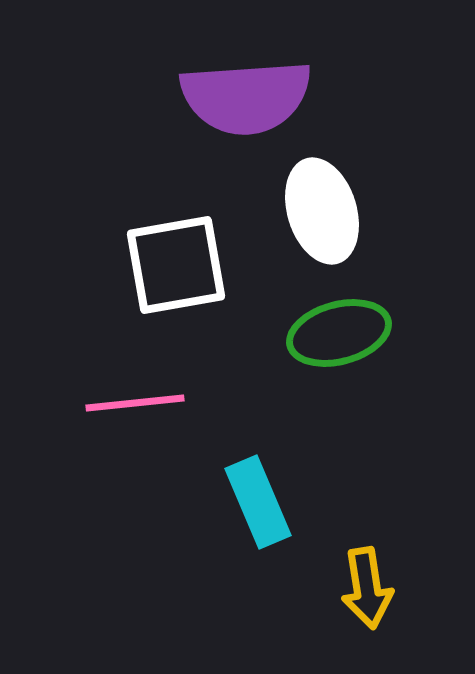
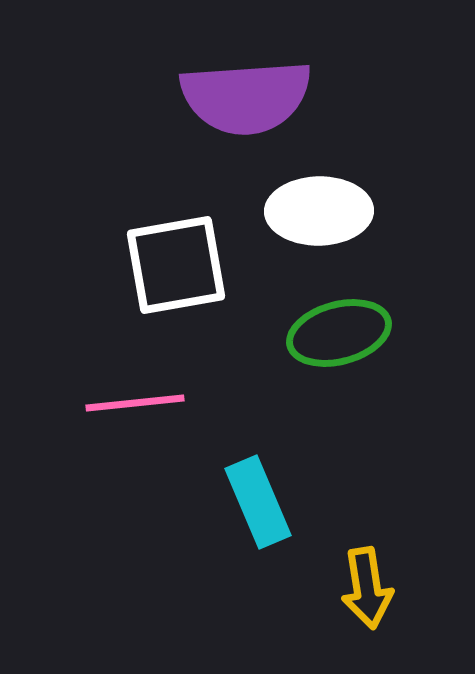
white ellipse: moved 3 px left; rotated 74 degrees counterclockwise
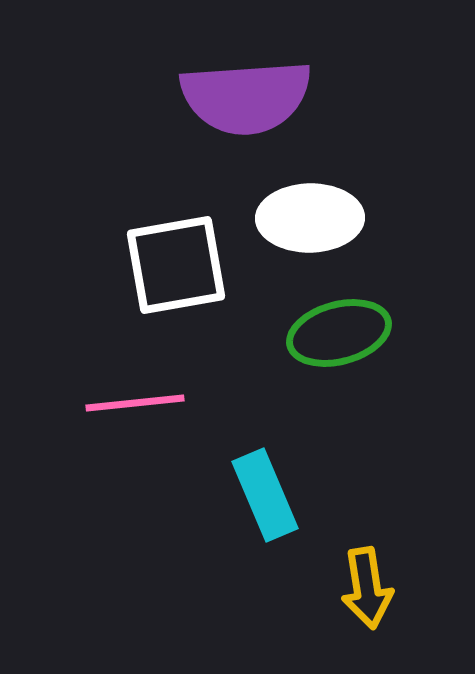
white ellipse: moved 9 px left, 7 px down
cyan rectangle: moved 7 px right, 7 px up
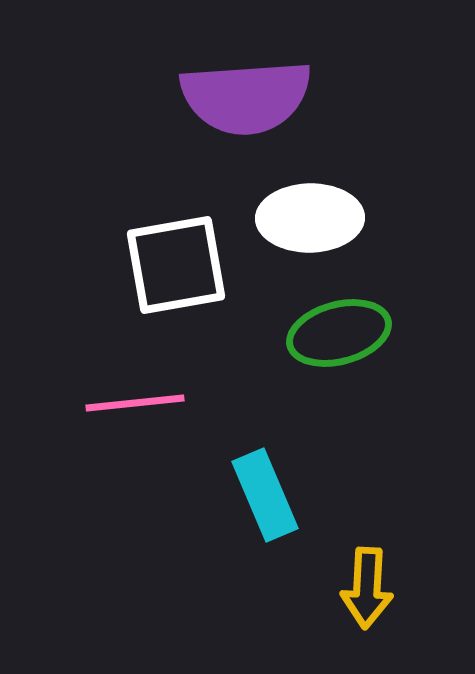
yellow arrow: rotated 12 degrees clockwise
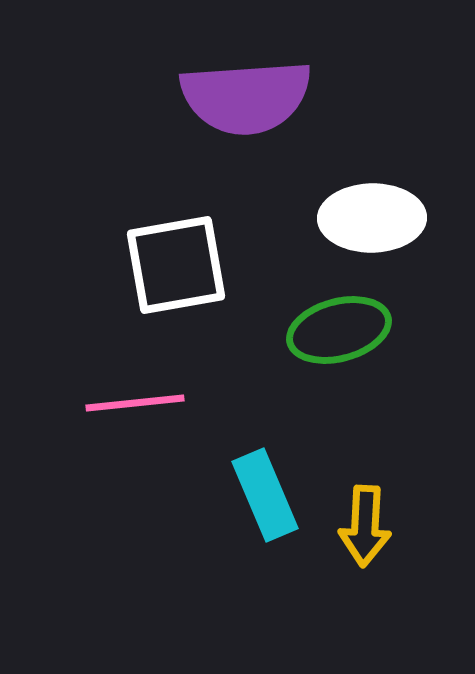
white ellipse: moved 62 px right
green ellipse: moved 3 px up
yellow arrow: moved 2 px left, 62 px up
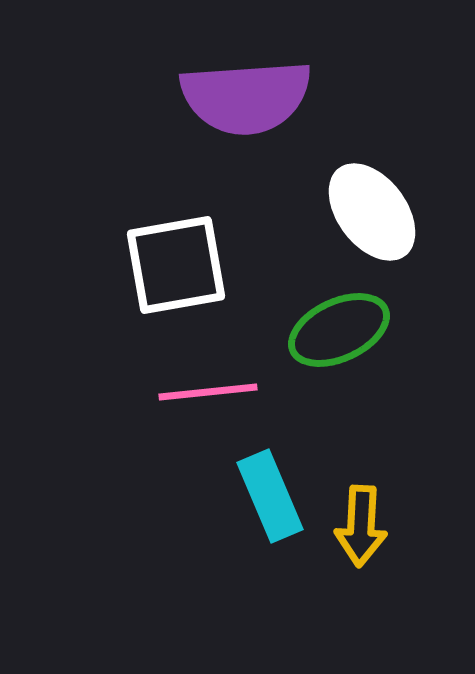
white ellipse: moved 6 px up; rotated 54 degrees clockwise
green ellipse: rotated 10 degrees counterclockwise
pink line: moved 73 px right, 11 px up
cyan rectangle: moved 5 px right, 1 px down
yellow arrow: moved 4 px left
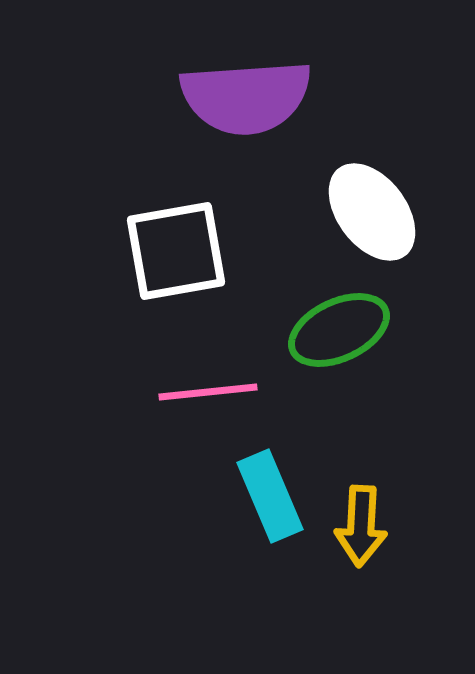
white square: moved 14 px up
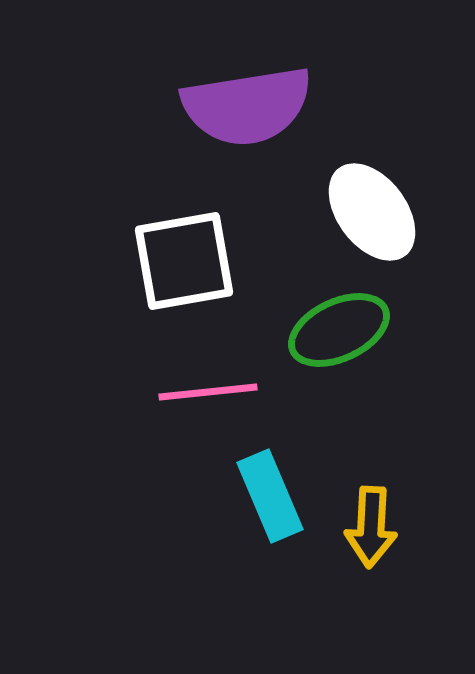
purple semicircle: moved 1 px right, 9 px down; rotated 5 degrees counterclockwise
white square: moved 8 px right, 10 px down
yellow arrow: moved 10 px right, 1 px down
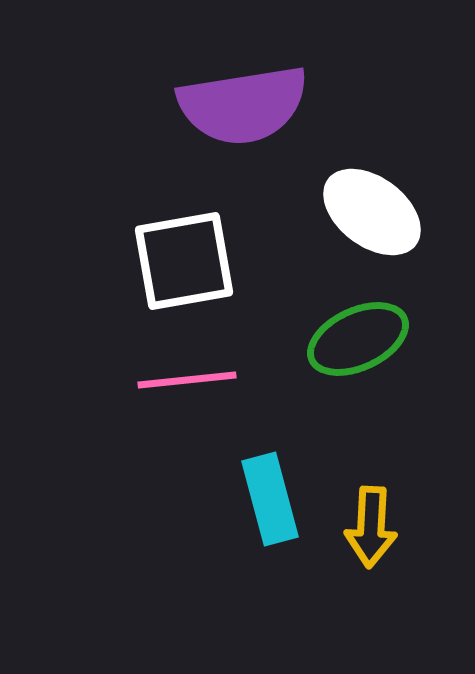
purple semicircle: moved 4 px left, 1 px up
white ellipse: rotated 16 degrees counterclockwise
green ellipse: moved 19 px right, 9 px down
pink line: moved 21 px left, 12 px up
cyan rectangle: moved 3 px down; rotated 8 degrees clockwise
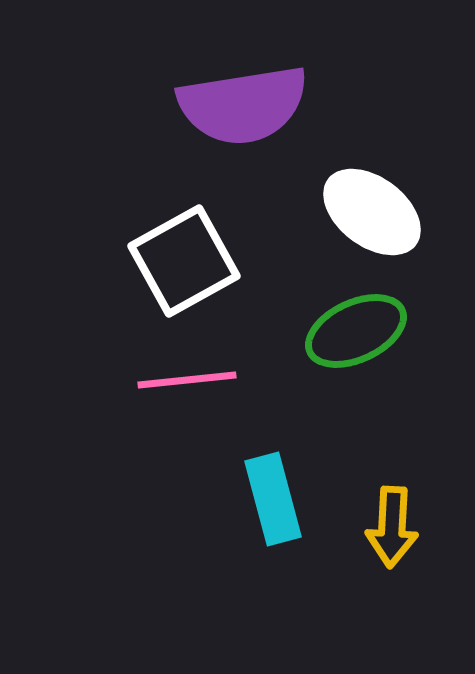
white square: rotated 19 degrees counterclockwise
green ellipse: moved 2 px left, 8 px up
cyan rectangle: moved 3 px right
yellow arrow: moved 21 px right
